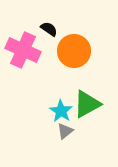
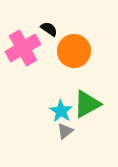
pink cross: moved 2 px up; rotated 36 degrees clockwise
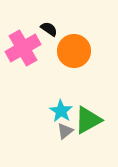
green triangle: moved 1 px right, 16 px down
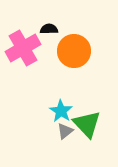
black semicircle: rotated 36 degrees counterclockwise
green triangle: moved 1 px left, 4 px down; rotated 44 degrees counterclockwise
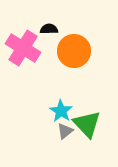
pink cross: rotated 28 degrees counterclockwise
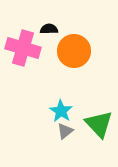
pink cross: rotated 16 degrees counterclockwise
green triangle: moved 12 px right
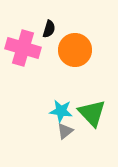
black semicircle: rotated 108 degrees clockwise
orange circle: moved 1 px right, 1 px up
cyan star: rotated 25 degrees counterclockwise
green triangle: moved 7 px left, 11 px up
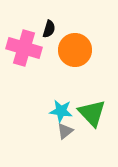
pink cross: moved 1 px right
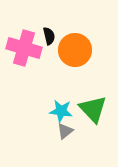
black semicircle: moved 7 px down; rotated 30 degrees counterclockwise
green triangle: moved 1 px right, 4 px up
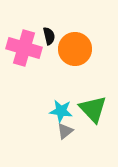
orange circle: moved 1 px up
